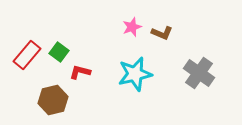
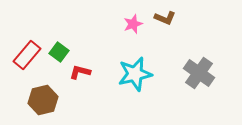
pink star: moved 1 px right, 3 px up
brown L-shape: moved 3 px right, 15 px up
brown hexagon: moved 10 px left
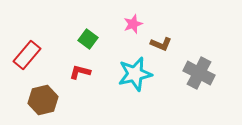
brown L-shape: moved 4 px left, 26 px down
green square: moved 29 px right, 13 px up
gray cross: rotated 8 degrees counterclockwise
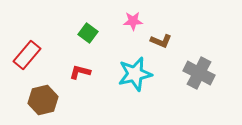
pink star: moved 3 px up; rotated 18 degrees clockwise
green square: moved 6 px up
brown L-shape: moved 3 px up
